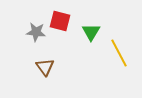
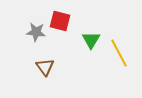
green triangle: moved 8 px down
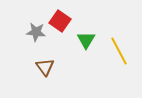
red square: rotated 20 degrees clockwise
green triangle: moved 5 px left
yellow line: moved 2 px up
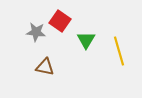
yellow line: rotated 12 degrees clockwise
brown triangle: rotated 42 degrees counterclockwise
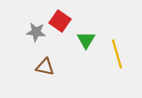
yellow line: moved 2 px left, 3 px down
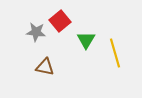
red square: rotated 15 degrees clockwise
yellow line: moved 2 px left, 1 px up
